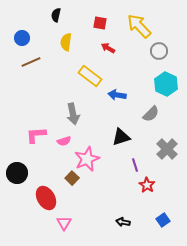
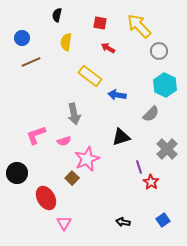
black semicircle: moved 1 px right
cyan hexagon: moved 1 px left, 1 px down
gray arrow: moved 1 px right
pink L-shape: rotated 15 degrees counterclockwise
purple line: moved 4 px right, 2 px down
red star: moved 4 px right, 3 px up
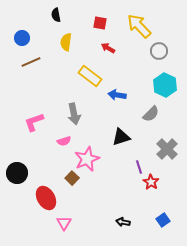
black semicircle: moved 1 px left; rotated 24 degrees counterclockwise
pink L-shape: moved 2 px left, 13 px up
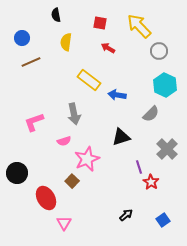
yellow rectangle: moved 1 px left, 4 px down
brown square: moved 3 px down
black arrow: moved 3 px right, 7 px up; rotated 128 degrees clockwise
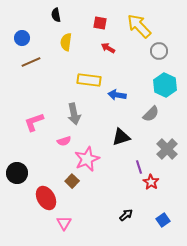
yellow rectangle: rotated 30 degrees counterclockwise
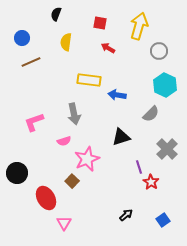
black semicircle: moved 1 px up; rotated 32 degrees clockwise
yellow arrow: rotated 60 degrees clockwise
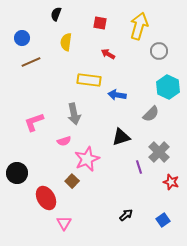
red arrow: moved 6 px down
cyan hexagon: moved 3 px right, 2 px down
gray cross: moved 8 px left, 3 px down
red star: moved 20 px right; rotated 14 degrees counterclockwise
